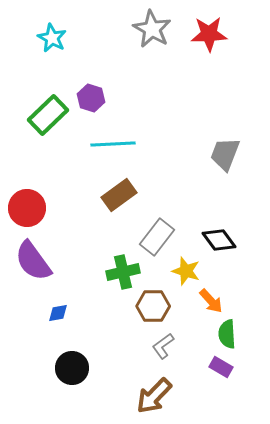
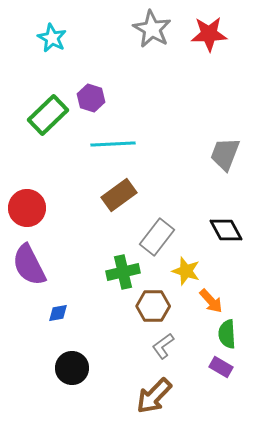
black diamond: moved 7 px right, 10 px up; rotated 8 degrees clockwise
purple semicircle: moved 4 px left, 4 px down; rotated 9 degrees clockwise
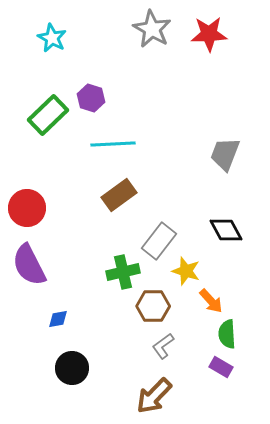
gray rectangle: moved 2 px right, 4 px down
blue diamond: moved 6 px down
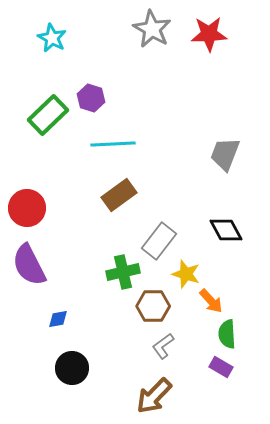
yellow star: moved 3 px down
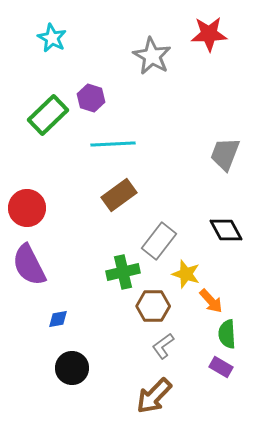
gray star: moved 27 px down
